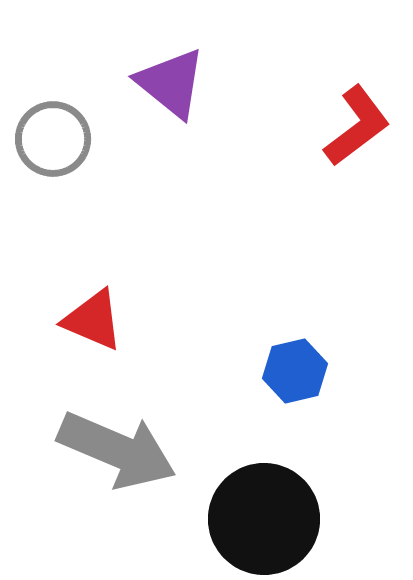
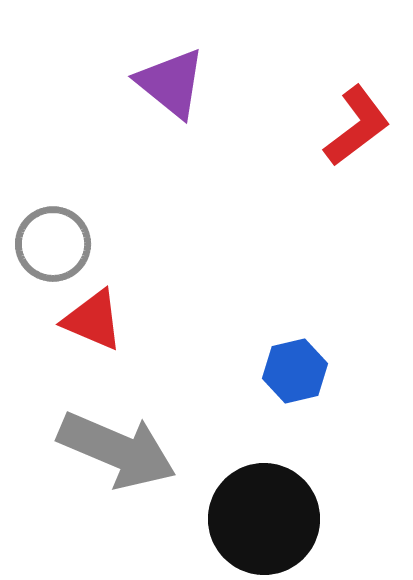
gray circle: moved 105 px down
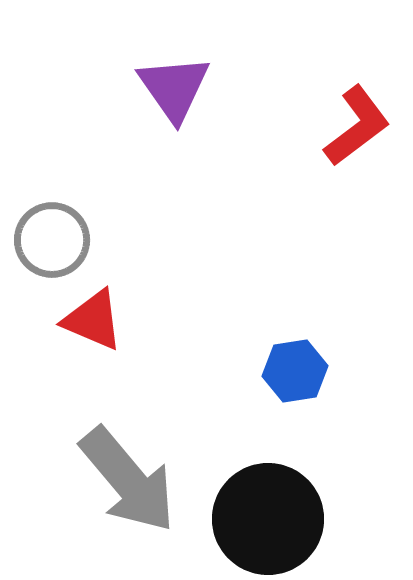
purple triangle: moved 3 px right, 5 px down; rotated 16 degrees clockwise
gray circle: moved 1 px left, 4 px up
blue hexagon: rotated 4 degrees clockwise
gray arrow: moved 11 px right, 30 px down; rotated 27 degrees clockwise
black circle: moved 4 px right
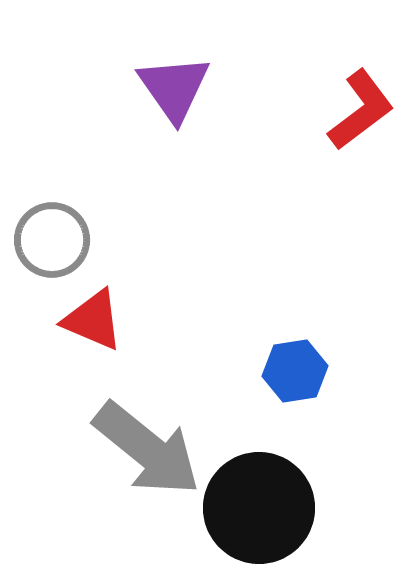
red L-shape: moved 4 px right, 16 px up
gray arrow: moved 19 px right, 31 px up; rotated 11 degrees counterclockwise
black circle: moved 9 px left, 11 px up
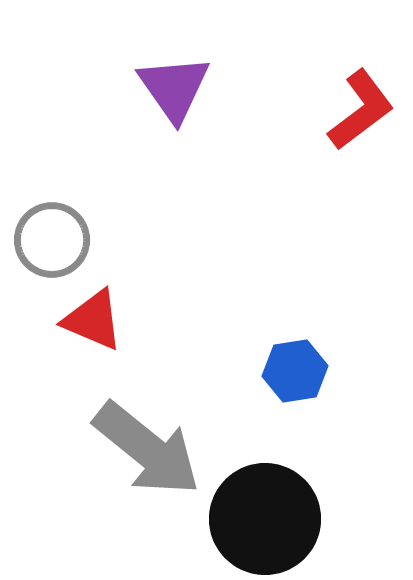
black circle: moved 6 px right, 11 px down
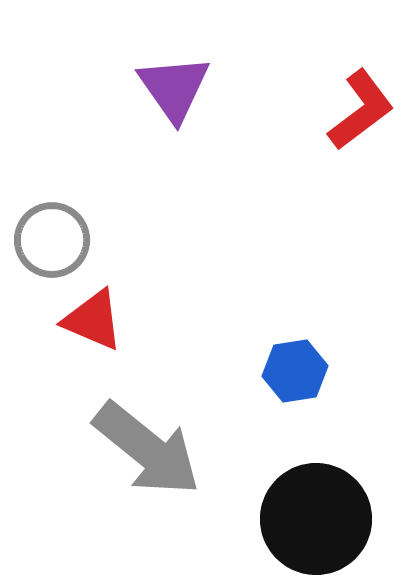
black circle: moved 51 px right
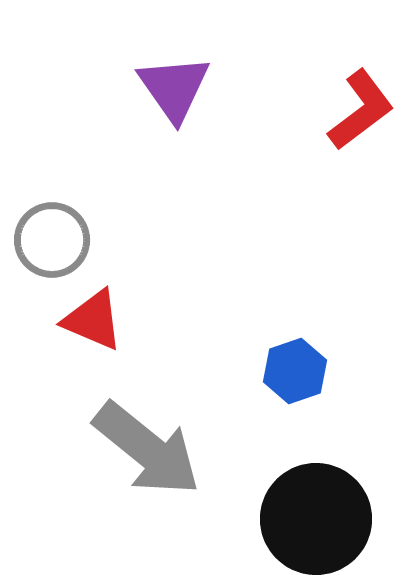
blue hexagon: rotated 10 degrees counterclockwise
